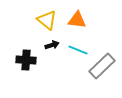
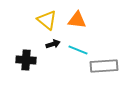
black arrow: moved 1 px right, 1 px up
gray rectangle: moved 2 px right; rotated 40 degrees clockwise
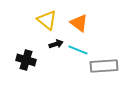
orange triangle: moved 2 px right, 3 px down; rotated 30 degrees clockwise
black arrow: moved 3 px right
black cross: rotated 12 degrees clockwise
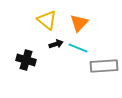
orange triangle: rotated 36 degrees clockwise
cyan line: moved 2 px up
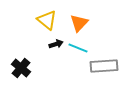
black cross: moved 5 px left, 8 px down; rotated 24 degrees clockwise
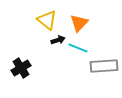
black arrow: moved 2 px right, 4 px up
black cross: rotated 18 degrees clockwise
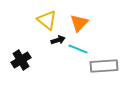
cyan line: moved 1 px down
black cross: moved 8 px up
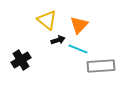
orange triangle: moved 2 px down
gray rectangle: moved 3 px left
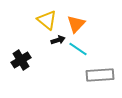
orange triangle: moved 3 px left, 1 px up
cyan line: rotated 12 degrees clockwise
gray rectangle: moved 1 px left, 9 px down
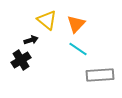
black arrow: moved 27 px left
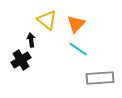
black arrow: rotated 80 degrees counterclockwise
gray rectangle: moved 3 px down
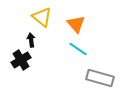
yellow triangle: moved 5 px left, 3 px up
orange triangle: rotated 24 degrees counterclockwise
gray rectangle: rotated 20 degrees clockwise
